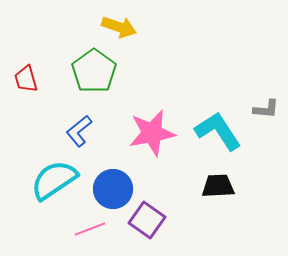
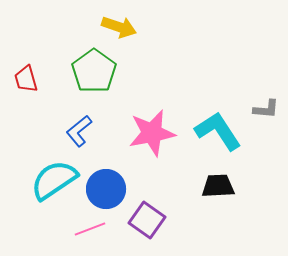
blue circle: moved 7 px left
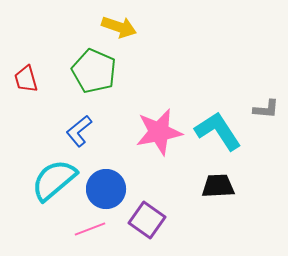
green pentagon: rotated 12 degrees counterclockwise
pink star: moved 7 px right, 1 px up
cyan semicircle: rotated 6 degrees counterclockwise
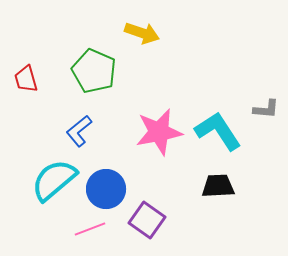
yellow arrow: moved 23 px right, 6 px down
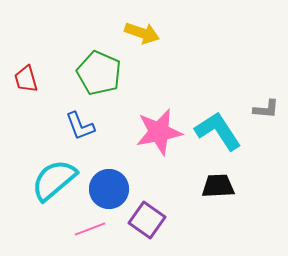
green pentagon: moved 5 px right, 2 px down
blue L-shape: moved 1 px right, 5 px up; rotated 72 degrees counterclockwise
blue circle: moved 3 px right
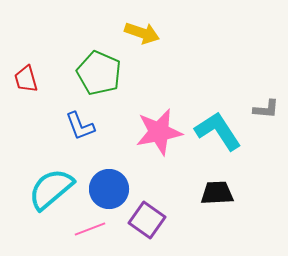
cyan semicircle: moved 3 px left, 9 px down
black trapezoid: moved 1 px left, 7 px down
